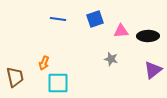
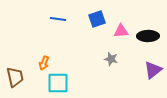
blue square: moved 2 px right
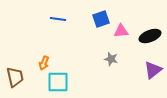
blue square: moved 4 px right
black ellipse: moved 2 px right; rotated 20 degrees counterclockwise
cyan square: moved 1 px up
